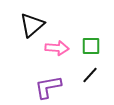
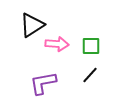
black triangle: rotated 8 degrees clockwise
pink arrow: moved 4 px up
purple L-shape: moved 5 px left, 4 px up
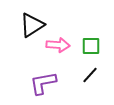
pink arrow: moved 1 px right, 1 px down
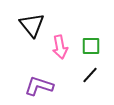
black triangle: rotated 36 degrees counterclockwise
pink arrow: moved 2 px right, 2 px down; rotated 75 degrees clockwise
purple L-shape: moved 4 px left, 3 px down; rotated 28 degrees clockwise
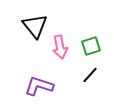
black triangle: moved 3 px right, 1 px down
green square: rotated 18 degrees counterclockwise
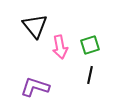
green square: moved 1 px left, 1 px up
black line: rotated 30 degrees counterclockwise
purple L-shape: moved 4 px left, 1 px down
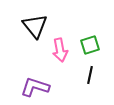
pink arrow: moved 3 px down
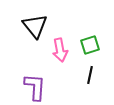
purple L-shape: rotated 76 degrees clockwise
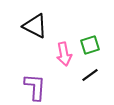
black triangle: rotated 24 degrees counterclockwise
pink arrow: moved 4 px right, 4 px down
black line: rotated 42 degrees clockwise
